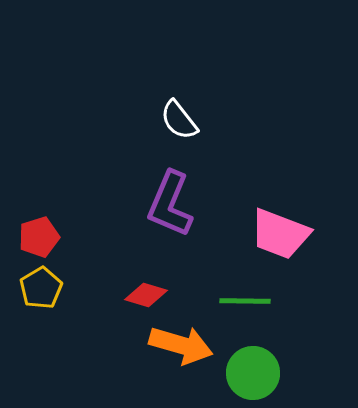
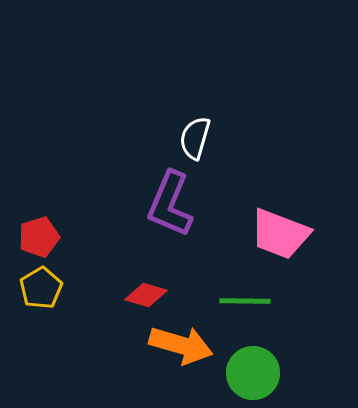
white semicircle: moved 16 px right, 18 px down; rotated 54 degrees clockwise
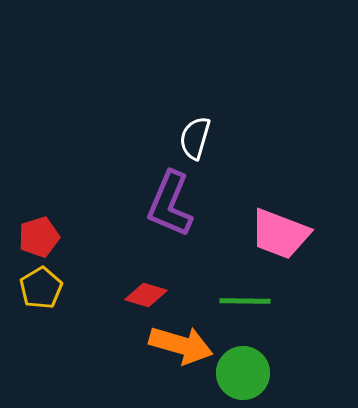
green circle: moved 10 px left
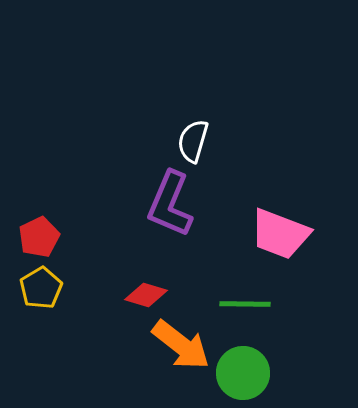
white semicircle: moved 2 px left, 3 px down
red pentagon: rotated 9 degrees counterclockwise
green line: moved 3 px down
orange arrow: rotated 22 degrees clockwise
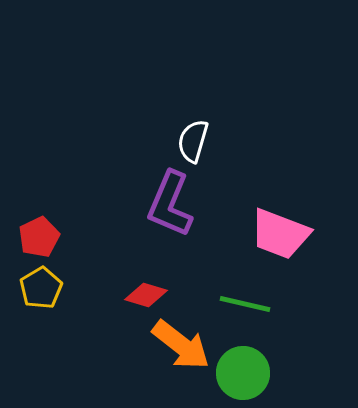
green line: rotated 12 degrees clockwise
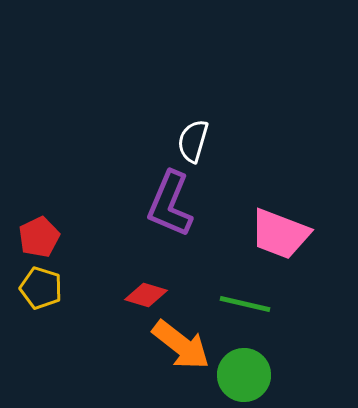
yellow pentagon: rotated 24 degrees counterclockwise
green circle: moved 1 px right, 2 px down
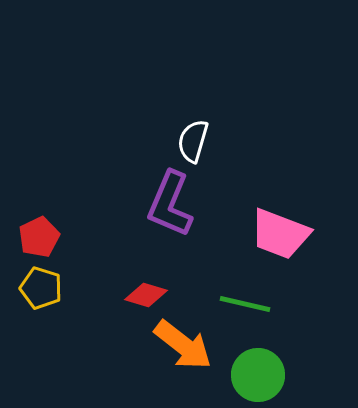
orange arrow: moved 2 px right
green circle: moved 14 px right
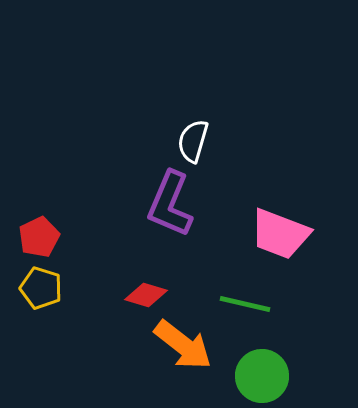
green circle: moved 4 px right, 1 px down
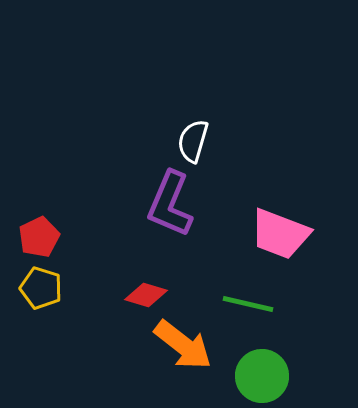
green line: moved 3 px right
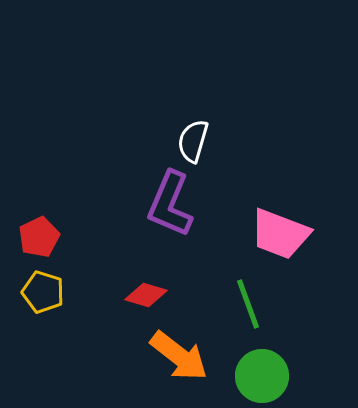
yellow pentagon: moved 2 px right, 4 px down
green line: rotated 57 degrees clockwise
orange arrow: moved 4 px left, 11 px down
